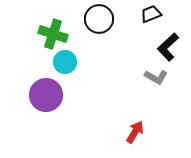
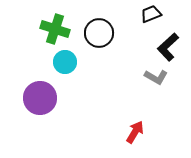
black circle: moved 14 px down
green cross: moved 2 px right, 5 px up
purple circle: moved 6 px left, 3 px down
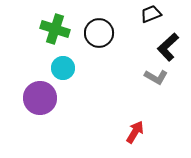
cyan circle: moved 2 px left, 6 px down
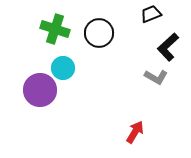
purple circle: moved 8 px up
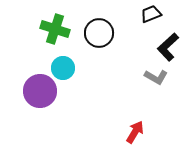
purple circle: moved 1 px down
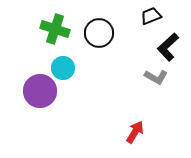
black trapezoid: moved 2 px down
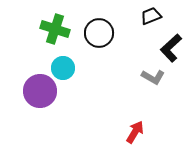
black L-shape: moved 3 px right, 1 px down
gray L-shape: moved 3 px left
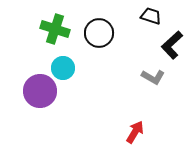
black trapezoid: rotated 40 degrees clockwise
black L-shape: moved 1 px right, 3 px up
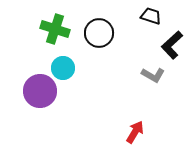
gray L-shape: moved 2 px up
